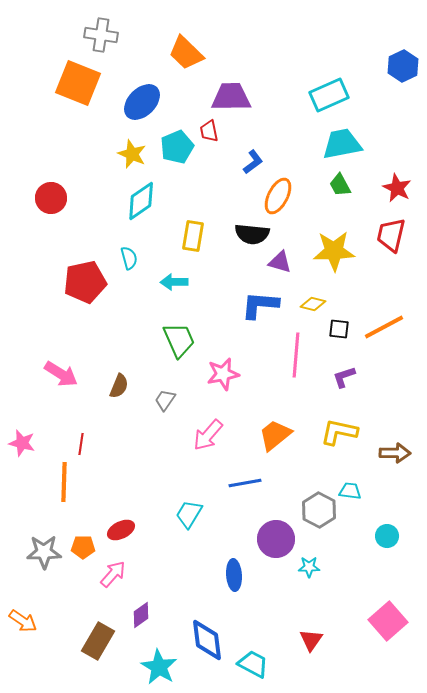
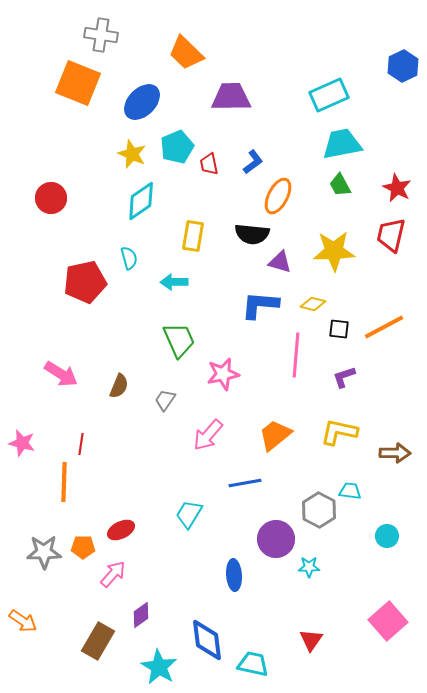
red trapezoid at (209, 131): moved 33 px down
cyan trapezoid at (253, 664): rotated 16 degrees counterclockwise
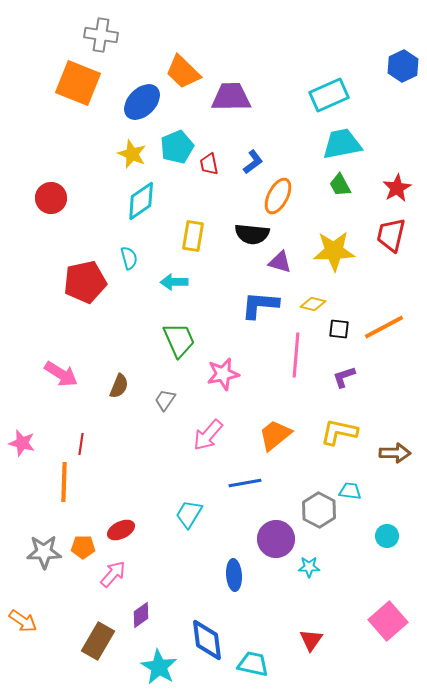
orange trapezoid at (186, 53): moved 3 px left, 19 px down
red star at (397, 188): rotated 16 degrees clockwise
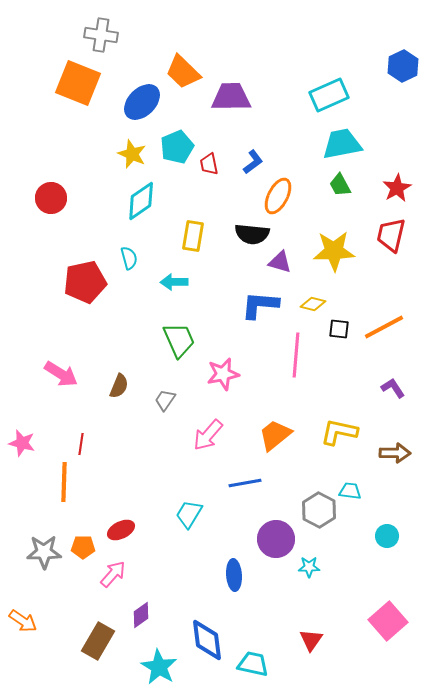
purple L-shape at (344, 377): moved 49 px right, 11 px down; rotated 75 degrees clockwise
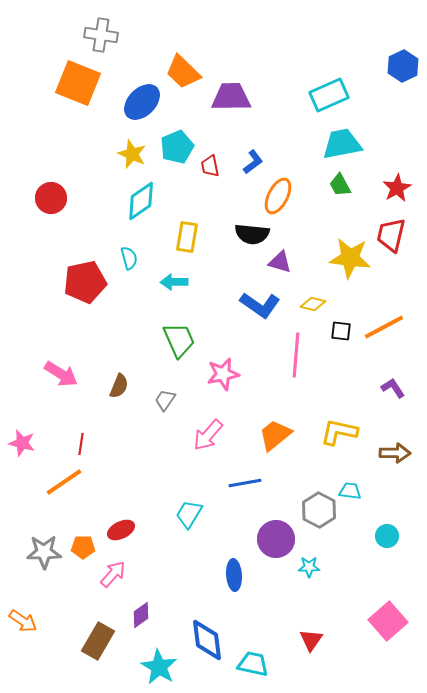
red trapezoid at (209, 164): moved 1 px right, 2 px down
yellow rectangle at (193, 236): moved 6 px left, 1 px down
yellow star at (334, 251): moved 16 px right, 7 px down; rotated 9 degrees clockwise
blue L-shape at (260, 305): rotated 150 degrees counterclockwise
black square at (339, 329): moved 2 px right, 2 px down
orange line at (64, 482): rotated 54 degrees clockwise
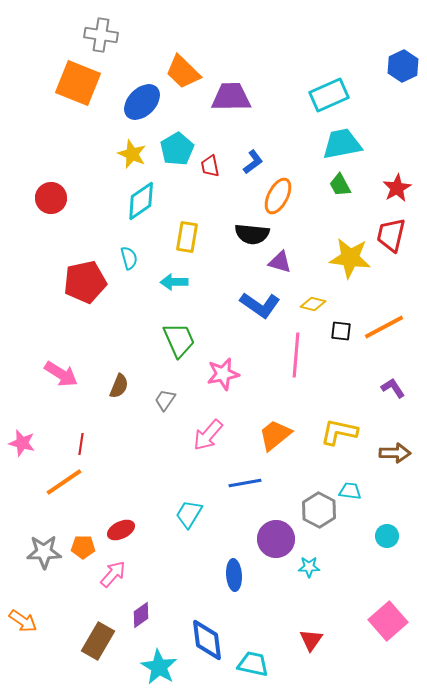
cyan pentagon at (177, 147): moved 2 px down; rotated 8 degrees counterclockwise
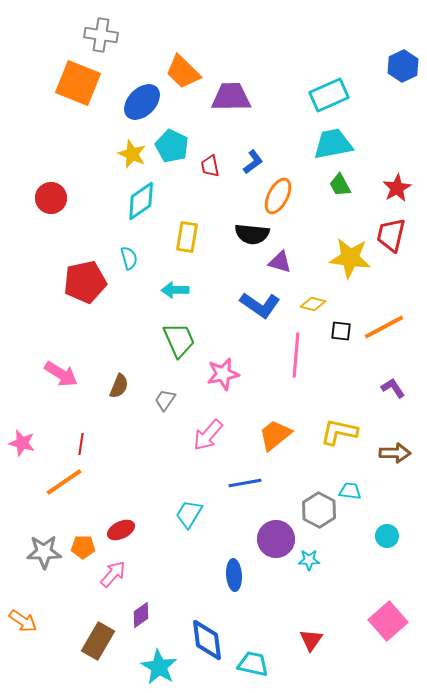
cyan trapezoid at (342, 144): moved 9 px left
cyan pentagon at (177, 149): moved 5 px left, 3 px up; rotated 16 degrees counterclockwise
cyan arrow at (174, 282): moved 1 px right, 8 px down
cyan star at (309, 567): moved 7 px up
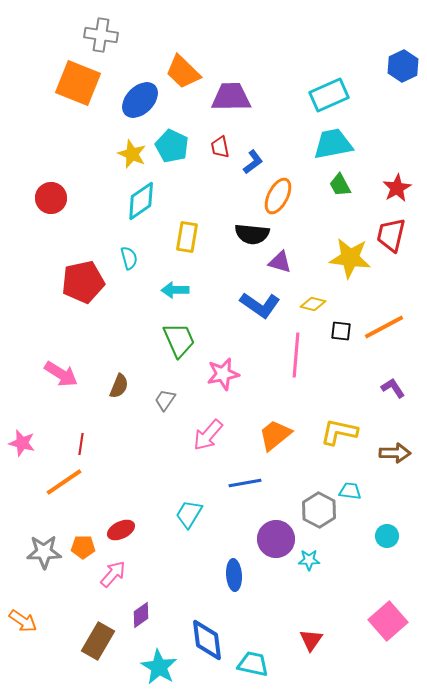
blue ellipse at (142, 102): moved 2 px left, 2 px up
red trapezoid at (210, 166): moved 10 px right, 19 px up
red pentagon at (85, 282): moved 2 px left
